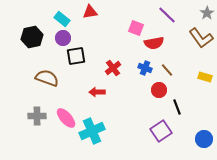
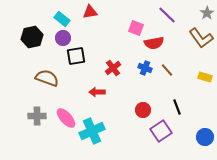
red circle: moved 16 px left, 20 px down
blue circle: moved 1 px right, 2 px up
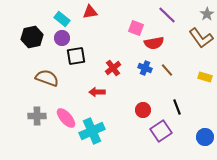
gray star: moved 1 px down
purple circle: moved 1 px left
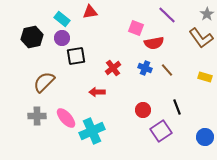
brown semicircle: moved 3 px left, 4 px down; rotated 65 degrees counterclockwise
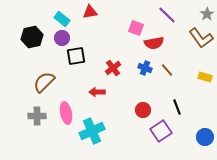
pink ellipse: moved 5 px up; rotated 30 degrees clockwise
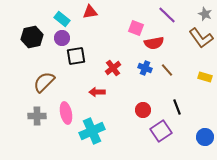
gray star: moved 2 px left; rotated 16 degrees counterclockwise
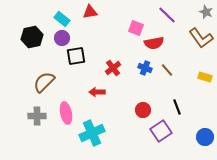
gray star: moved 1 px right, 2 px up
cyan cross: moved 2 px down
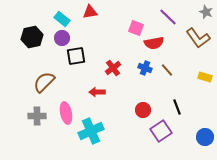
purple line: moved 1 px right, 2 px down
brown L-shape: moved 3 px left
cyan cross: moved 1 px left, 2 px up
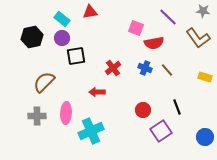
gray star: moved 3 px left, 1 px up; rotated 16 degrees counterclockwise
pink ellipse: rotated 15 degrees clockwise
